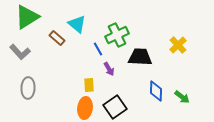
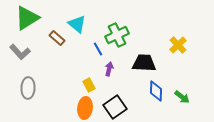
green triangle: moved 1 px down
black trapezoid: moved 4 px right, 6 px down
purple arrow: rotated 136 degrees counterclockwise
yellow rectangle: rotated 24 degrees counterclockwise
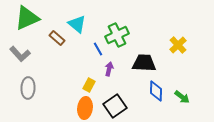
green triangle: rotated 8 degrees clockwise
gray L-shape: moved 2 px down
yellow rectangle: rotated 56 degrees clockwise
black square: moved 1 px up
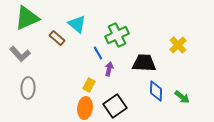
blue line: moved 4 px down
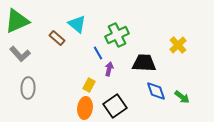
green triangle: moved 10 px left, 3 px down
blue diamond: rotated 20 degrees counterclockwise
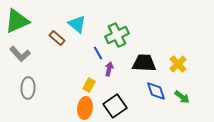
yellow cross: moved 19 px down
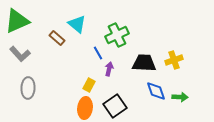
yellow cross: moved 4 px left, 4 px up; rotated 24 degrees clockwise
green arrow: moved 2 px left; rotated 35 degrees counterclockwise
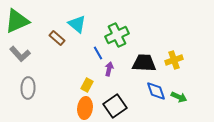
yellow rectangle: moved 2 px left
green arrow: moved 1 px left; rotated 21 degrees clockwise
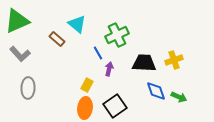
brown rectangle: moved 1 px down
